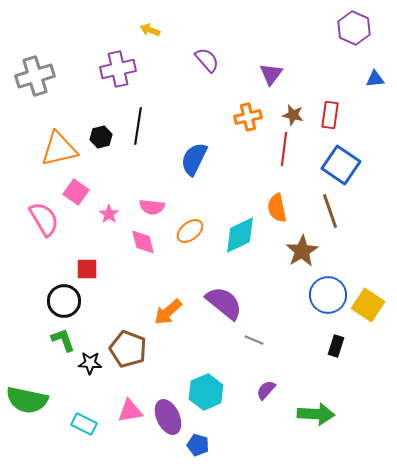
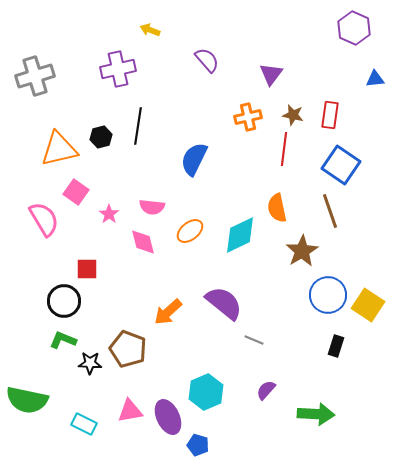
green L-shape at (63, 340): rotated 48 degrees counterclockwise
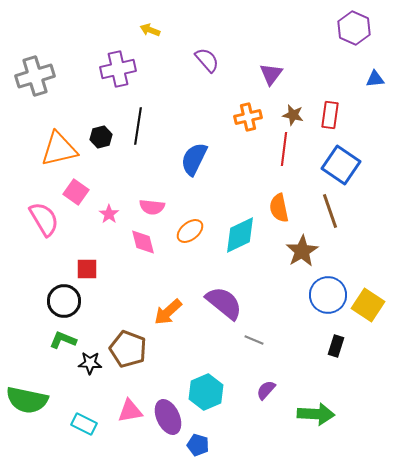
orange semicircle at (277, 208): moved 2 px right
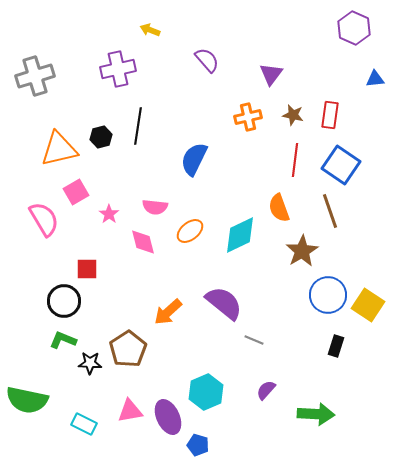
red line at (284, 149): moved 11 px right, 11 px down
pink square at (76, 192): rotated 25 degrees clockwise
pink semicircle at (152, 207): moved 3 px right
orange semicircle at (279, 208): rotated 8 degrees counterclockwise
brown pentagon at (128, 349): rotated 18 degrees clockwise
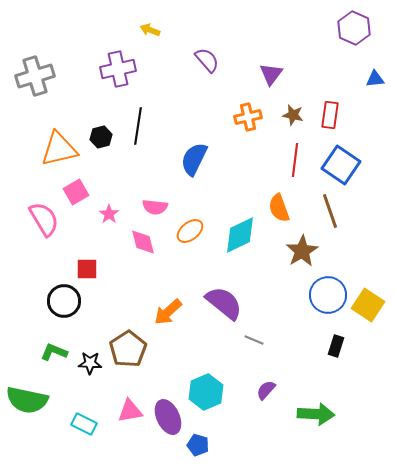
green L-shape at (63, 340): moved 9 px left, 12 px down
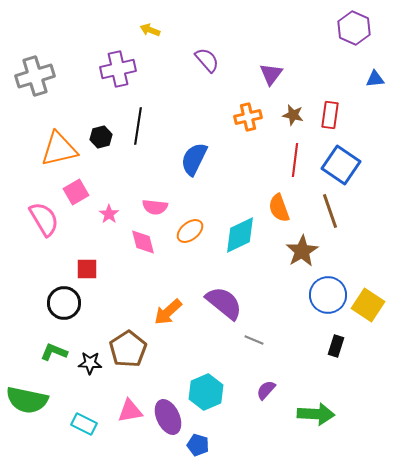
black circle at (64, 301): moved 2 px down
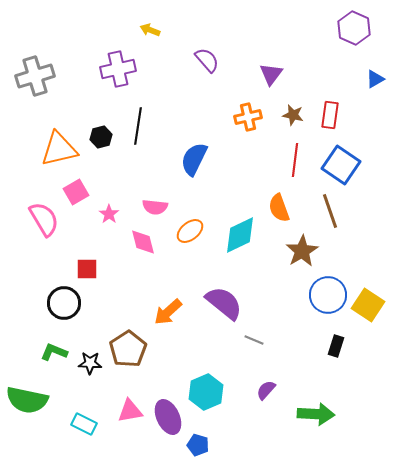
blue triangle at (375, 79): rotated 24 degrees counterclockwise
